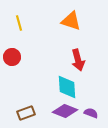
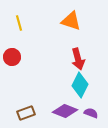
red arrow: moved 1 px up
cyan diamond: moved 13 px right, 2 px up; rotated 30 degrees clockwise
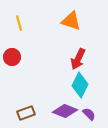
red arrow: rotated 40 degrees clockwise
purple semicircle: moved 2 px left, 1 px down; rotated 24 degrees clockwise
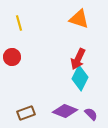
orange triangle: moved 8 px right, 2 px up
cyan diamond: moved 7 px up
purple semicircle: moved 2 px right
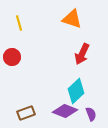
orange triangle: moved 7 px left
red arrow: moved 4 px right, 5 px up
cyan diamond: moved 4 px left, 13 px down; rotated 20 degrees clockwise
purple semicircle: rotated 24 degrees clockwise
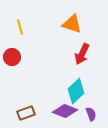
orange triangle: moved 5 px down
yellow line: moved 1 px right, 4 px down
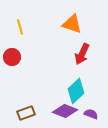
purple semicircle: rotated 48 degrees counterclockwise
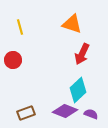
red circle: moved 1 px right, 3 px down
cyan diamond: moved 2 px right, 1 px up
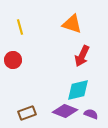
red arrow: moved 2 px down
cyan diamond: rotated 30 degrees clockwise
brown rectangle: moved 1 px right
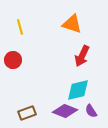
purple semicircle: moved 3 px up; rotated 144 degrees counterclockwise
